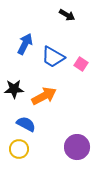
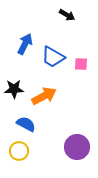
pink square: rotated 32 degrees counterclockwise
yellow circle: moved 2 px down
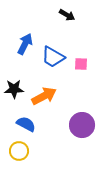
purple circle: moved 5 px right, 22 px up
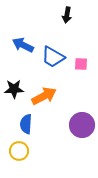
black arrow: rotated 70 degrees clockwise
blue arrow: moved 2 px left, 1 px down; rotated 90 degrees counterclockwise
blue semicircle: rotated 114 degrees counterclockwise
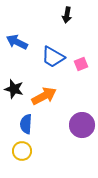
blue arrow: moved 6 px left, 3 px up
pink square: rotated 24 degrees counterclockwise
black star: rotated 18 degrees clockwise
yellow circle: moved 3 px right
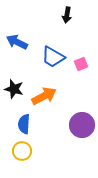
blue semicircle: moved 2 px left
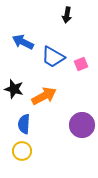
blue arrow: moved 6 px right
